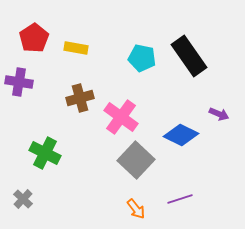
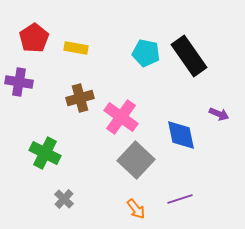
cyan pentagon: moved 4 px right, 5 px up
blue diamond: rotated 52 degrees clockwise
gray cross: moved 41 px right
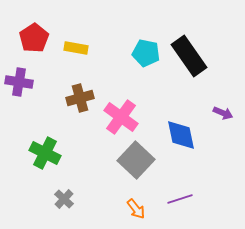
purple arrow: moved 4 px right, 1 px up
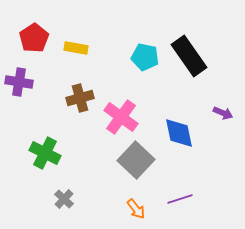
cyan pentagon: moved 1 px left, 4 px down
blue diamond: moved 2 px left, 2 px up
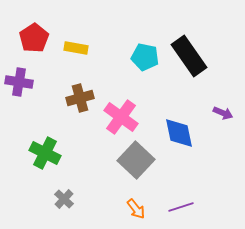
purple line: moved 1 px right, 8 px down
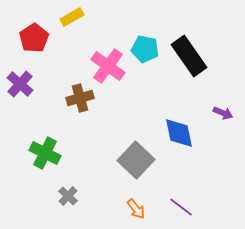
yellow rectangle: moved 4 px left, 31 px up; rotated 40 degrees counterclockwise
cyan pentagon: moved 8 px up
purple cross: moved 1 px right, 2 px down; rotated 32 degrees clockwise
pink cross: moved 13 px left, 51 px up
gray cross: moved 4 px right, 3 px up
purple line: rotated 55 degrees clockwise
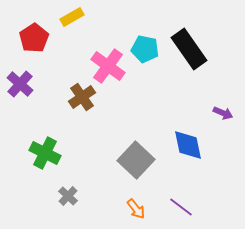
black rectangle: moved 7 px up
brown cross: moved 2 px right, 1 px up; rotated 20 degrees counterclockwise
blue diamond: moved 9 px right, 12 px down
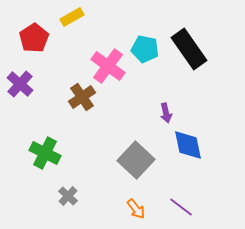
purple arrow: moved 57 px left; rotated 54 degrees clockwise
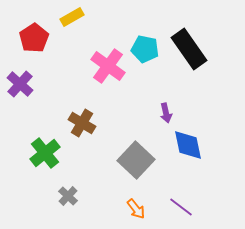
brown cross: moved 26 px down; rotated 24 degrees counterclockwise
green cross: rotated 24 degrees clockwise
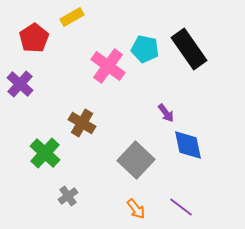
purple arrow: rotated 24 degrees counterclockwise
green cross: rotated 8 degrees counterclockwise
gray cross: rotated 12 degrees clockwise
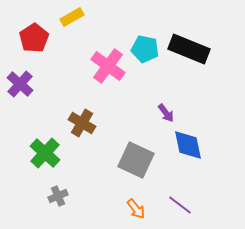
black rectangle: rotated 33 degrees counterclockwise
gray square: rotated 18 degrees counterclockwise
gray cross: moved 10 px left; rotated 12 degrees clockwise
purple line: moved 1 px left, 2 px up
